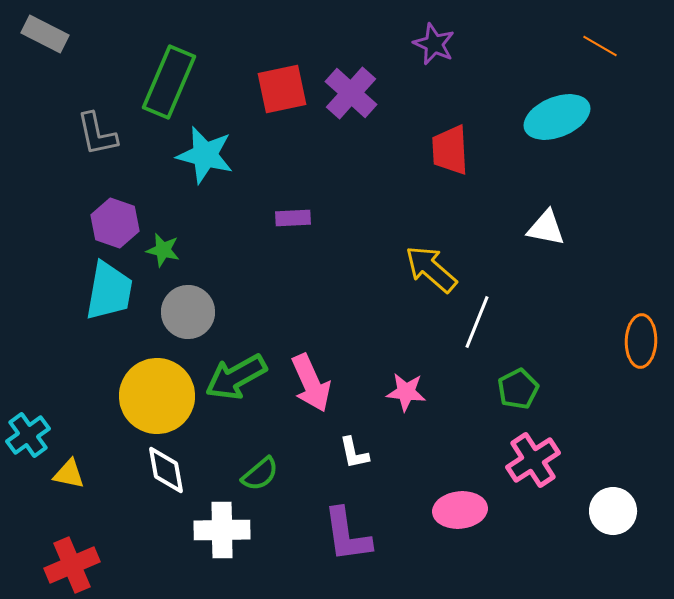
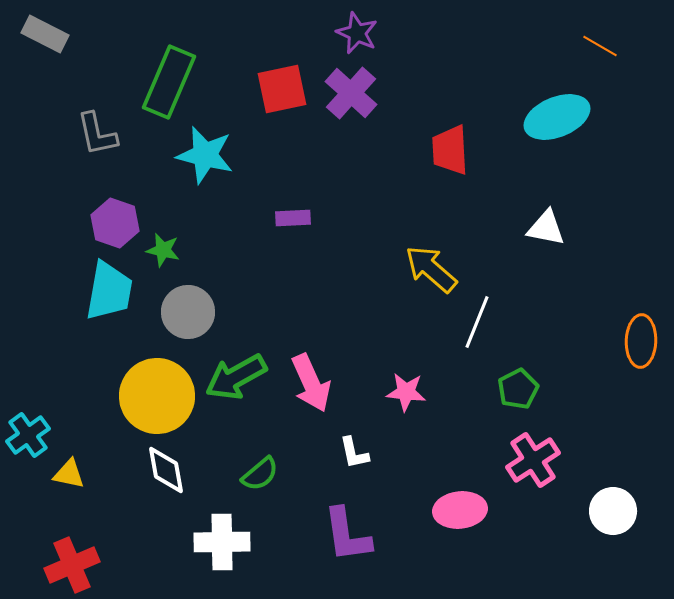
purple star: moved 77 px left, 11 px up
white cross: moved 12 px down
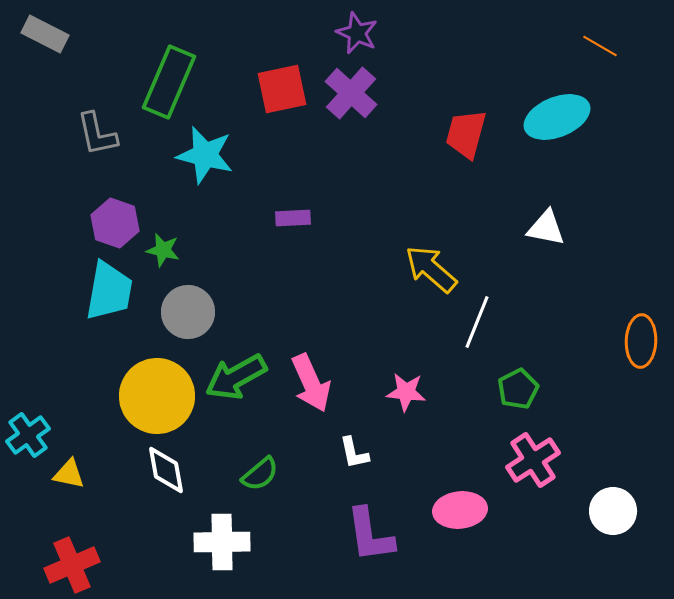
red trapezoid: moved 16 px right, 16 px up; rotated 18 degrees clockwise
purple L-shape: moved 23 px right
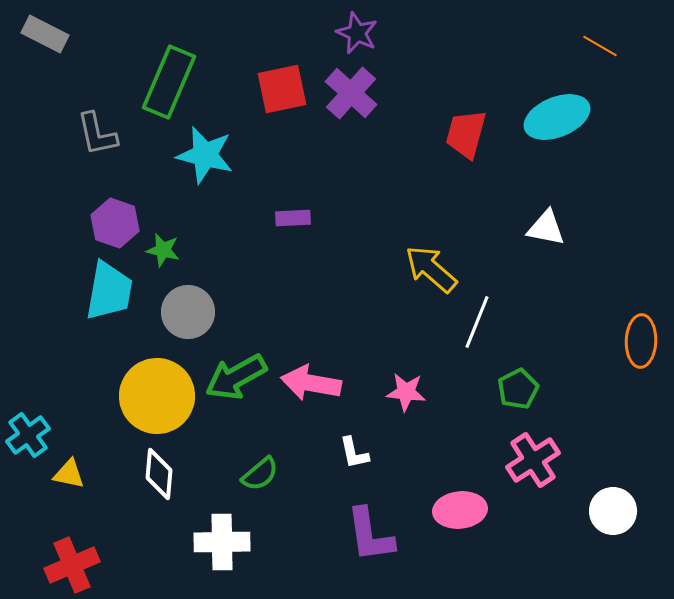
pink arrow: rotated 124 degrees clockwise
white diamond: moved 7 px left, 4 px down; rotated 15 degrees clockwise
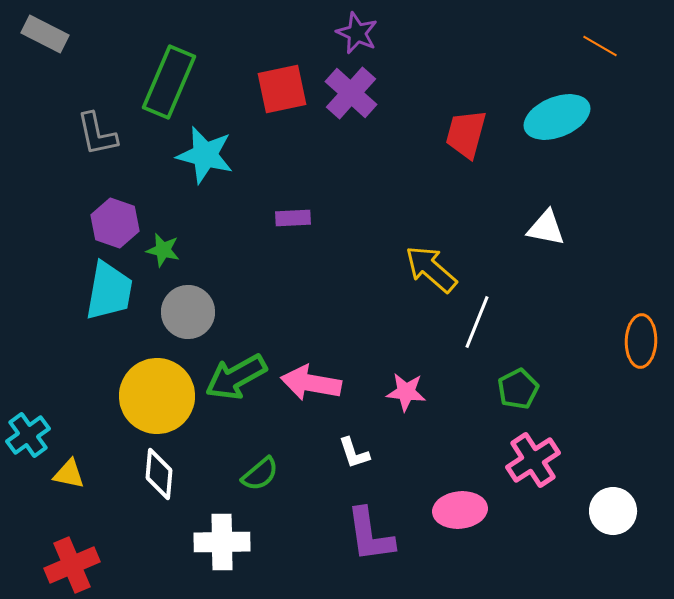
white L-shape: rotated 6 degrees counterclockwise
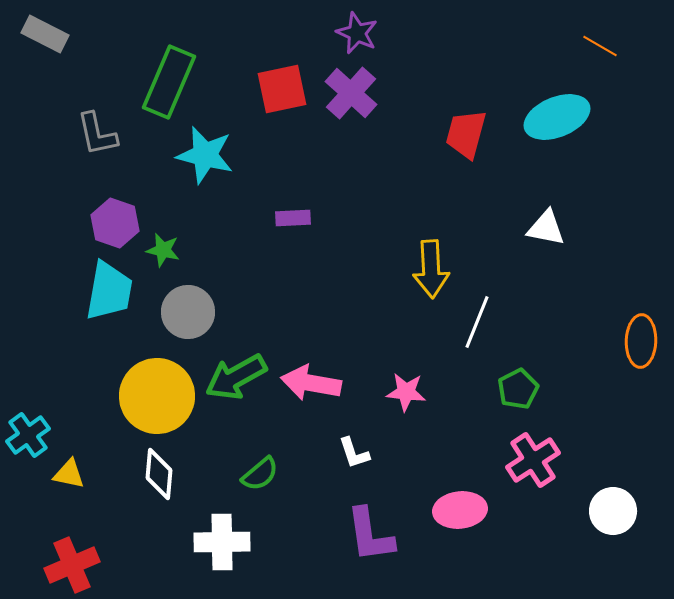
yellow arrow: rotated 134 degrees counterclockwise
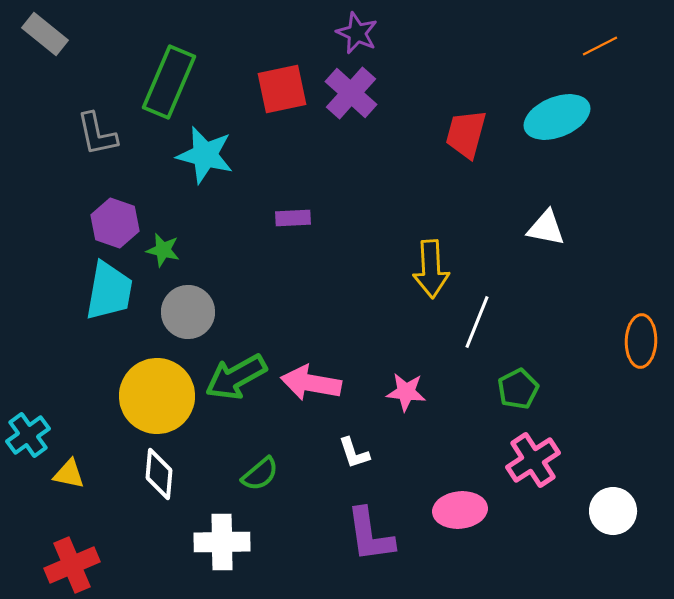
gray rectangle: rotated 12 degrees clockwise
orange line: rotated 57 degrees counterclockwise
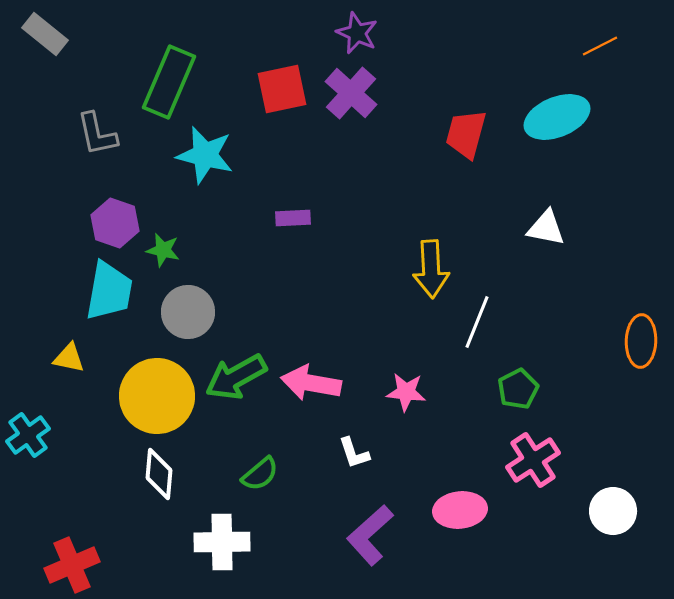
yellow triangle: moved 116 px up
purple L-shape: rotated 56 degrees clockwise
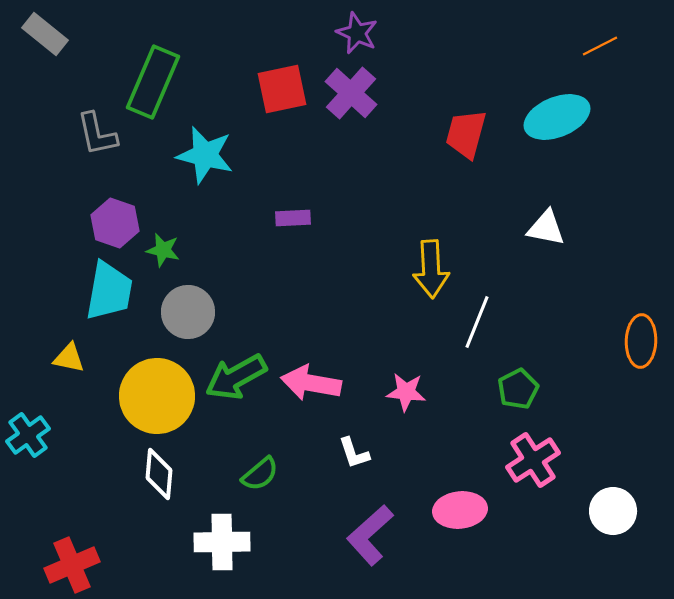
green rectangle: moved 16 px left
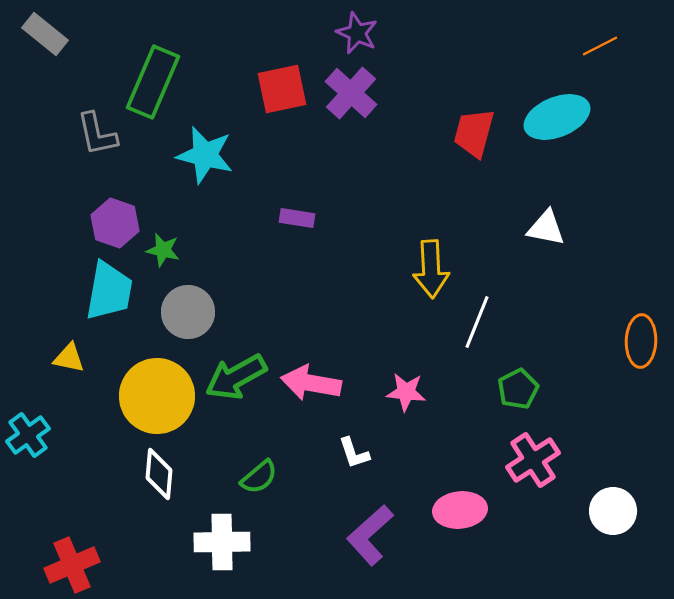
red trapezoid: moved 8 px right, 1 px up
purple rectangle: moved 4 px right; rotated 12 degrees clockwise
green semicircle: moved 1 px left, 3 px down
